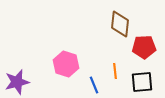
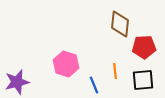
black square: moved 1 px right, 2 px up
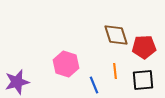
brown diamond: moved 4 px left, 11 px down; rotated 24 degrees counterclockwise
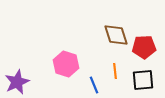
purple star: rotated 10 degrees counterclockwise
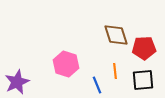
red pentagon: moved 1 px down
blue line: moved 3 px right
